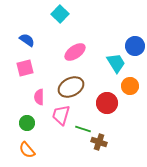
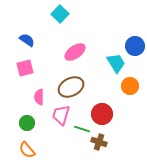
red circle: moved 5 px left, 11 px down
green line: moved 1 px left
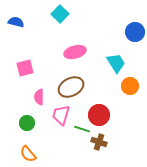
blue semicircle: moved 11 px left, 18 px up; rotated 21 degrees counterclockwise
blue circle: moved 14 px up
pink ellipse: rotated 20 degrees clockwise
red circle: moved 3 px left, 1 px down
orange semicircle: moved 1 px right, 4 px down
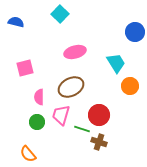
green circle: moved 10 px right, 1 px up
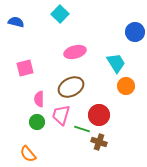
orange circle: moved 4 px left
pink semicircle: moved 2 px down
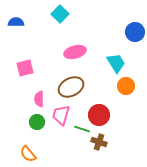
blue semicircle: rotated 14 degrees counterclockwise
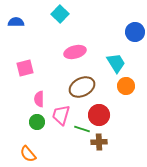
brown ellipse: moved 11 px right
brown cross: rotated 21 degrees counterclockwise
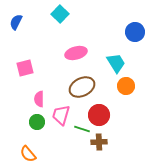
blue semicircle: rotated 63 degrees counterclockwise
pink ellipse: moved 1 px right, 1 px down
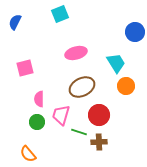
cyan square: rotated 24 degrees clockwise
blue semicircle: moved 1 px left
green line: moved 3 px left, 3 px down
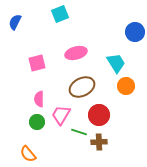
pink square: moved 12 px right, 5 px up
pink trapezoid: rotated 15 degrees clockwise
